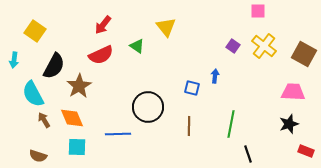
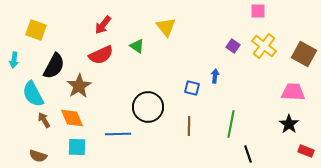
yellow square: moved 1 px right, 1 px up; rotated 15 degrees counterclockwise
black star: rotated 18 degrees counterclockwise
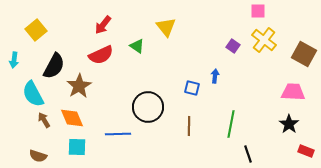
yellow square: rotated 30 degrees clockwise
yellow cross: moved 6 px up
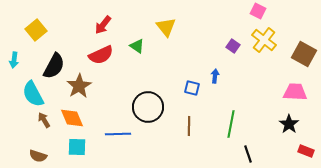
pink square: rotated 28 degrees clockwise
pink trapezoid: moved 2 px right
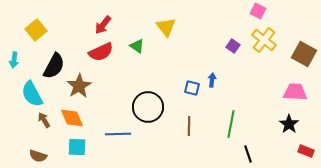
red semicircle: moved 3 px up
blue arrow: moved 3 px left, 4 px down
cyan semicircle: moved 1 px left
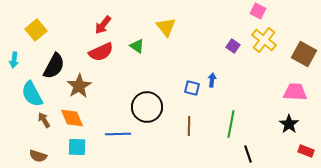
black circle: moved 1 px left
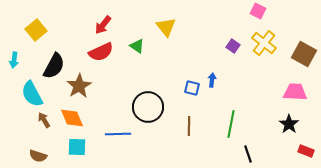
yellow cross: moved 3 px down
black circle: moved 1 px right
